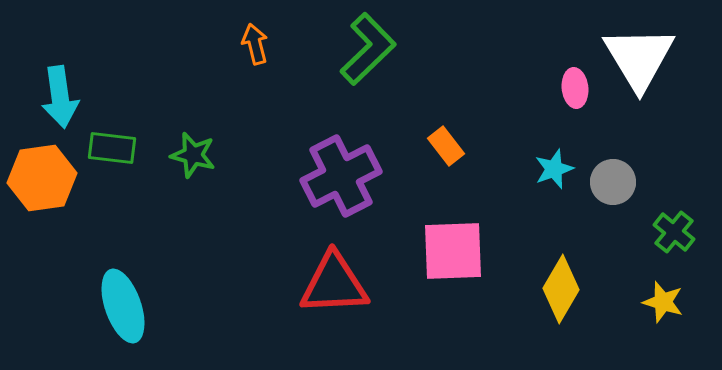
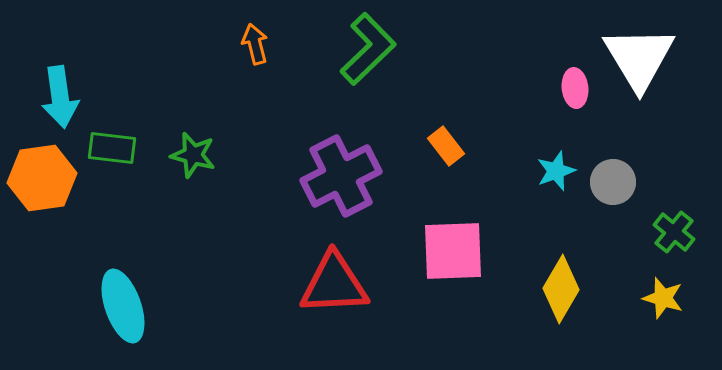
cyan star: moved 2 px right, 2 px down
yellow star: moved 4 px up
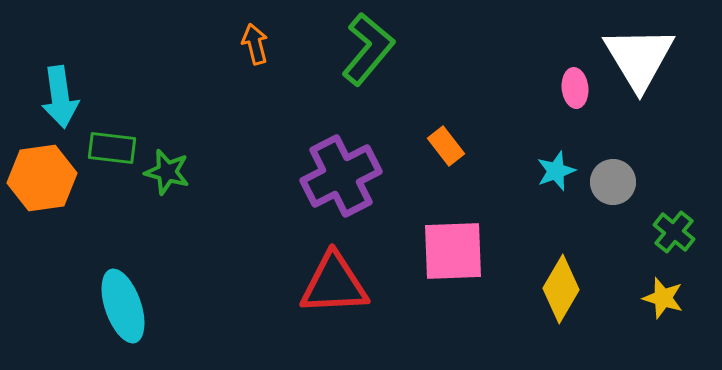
green L-shape: rotated 6 degrees counterclockwise
green star: moved 26 px left, 17 px down
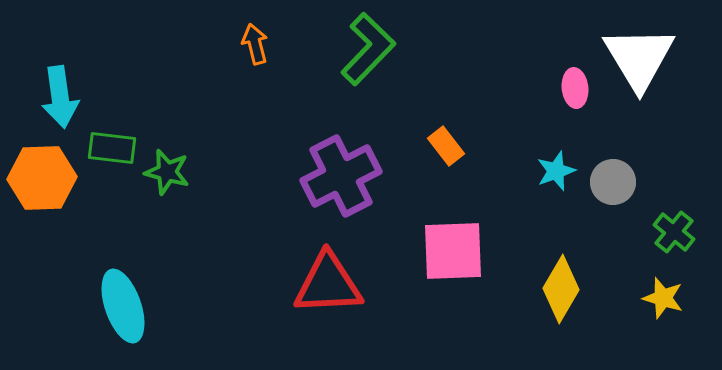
green L-shape: rotated 4 degrees clockwise
orange hexagon: rotated 6 degrees clockwise
red triangle: moved 6 px left
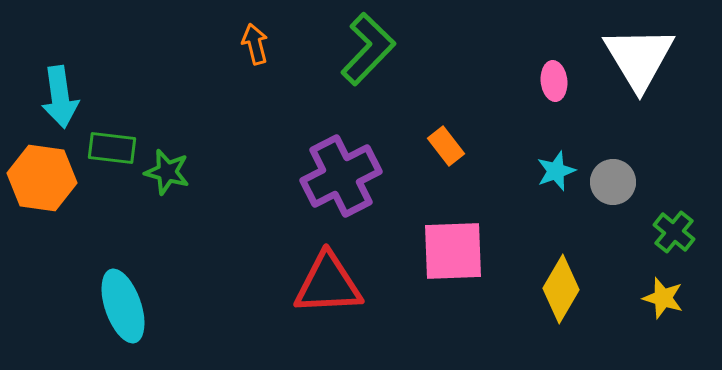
pink ellipse: moved 21 px left, 7 px up
orange hexagon: rotated 10 degrees clockwise
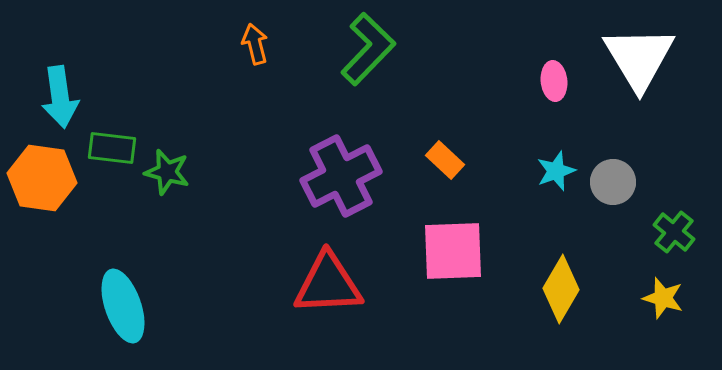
orange rectangle: moved 1 px left, 14 px down; rotated 9 degrees counterclockwise
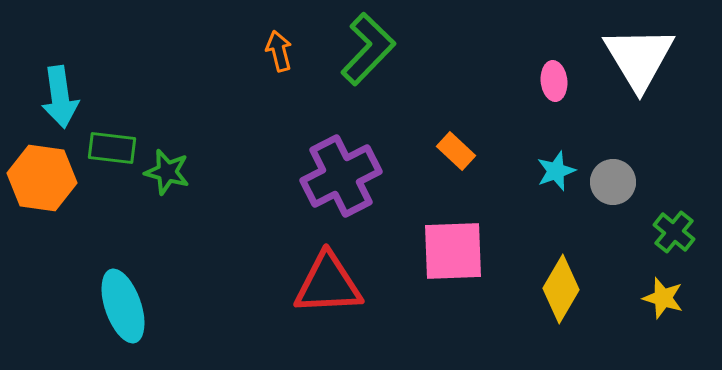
orange arrow: moved 24 px right, 7 px down
orange rectangle: moved 11 px right, 9 px up
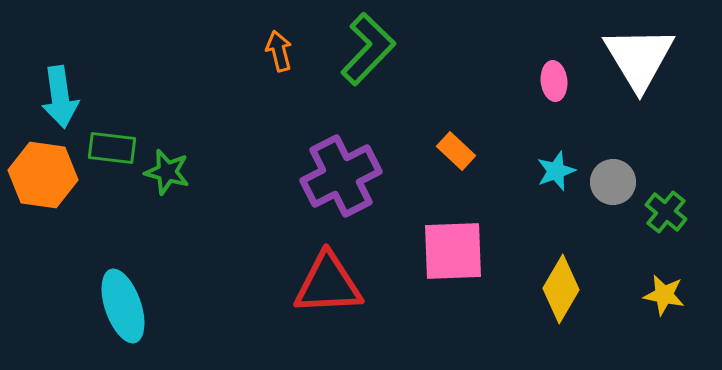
orange hexagon: moved 1 px right, 3 px up
green cross: moved 8 px left, 20 px up
yellow star: moved 1 px right, 3 px up; rotated 6 degrees counterclockwise
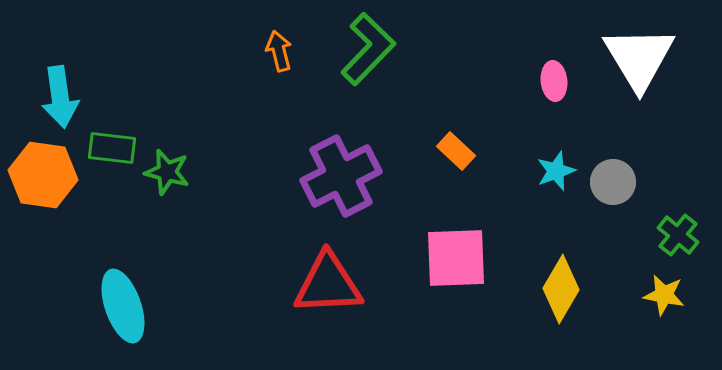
green cross: moved 12 px right, 23 px down
pink square: moved 3 px right, 7 px down
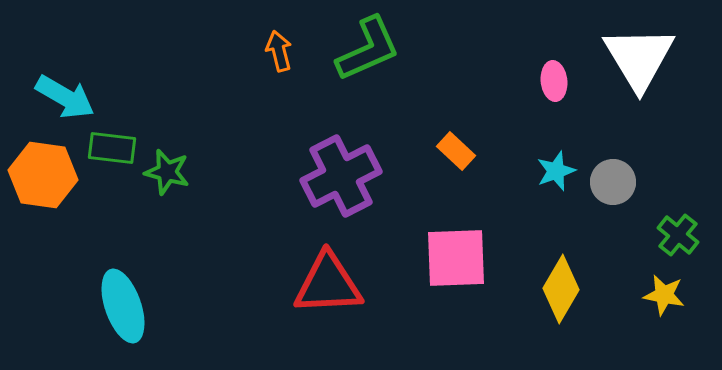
green L-shape: rotated 22 degrees clockwise
cyan arrow: moved 5 px right; rotated 52 degrees counterclockwise
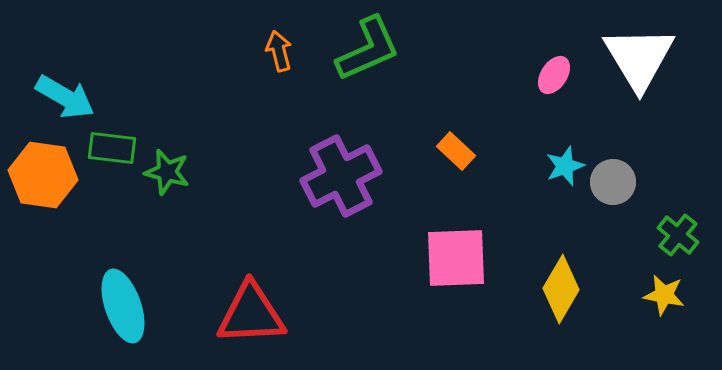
pink ellipse: moved 6 px up; rotated 39 degrees clockwise
cyan star: moved 9 px right, 5 px up
red triangle: moved 77 px left, 30 px down
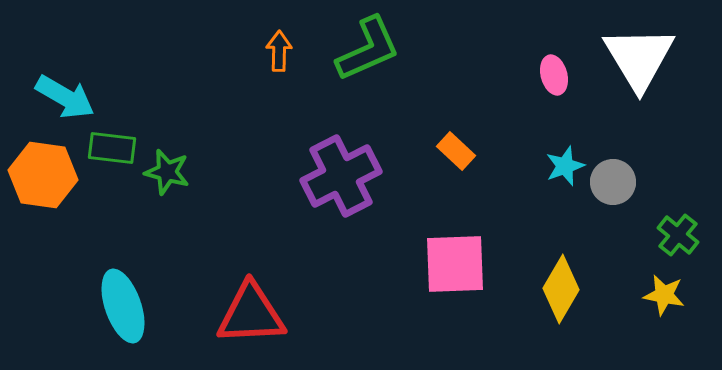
orange arrow: rotated 15 degrees clockwise
pink ellipse: rotated 48 degrees counterclockwise
pink square: moved 1 px left, 6 px down
